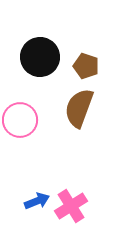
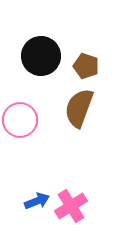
black circle: moved 1 px right, 1 px up
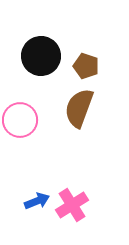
pink cross: moved 1 px right, 1 px up
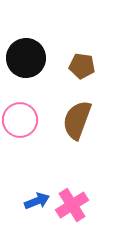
black circle: moved 15 px left, 2 px down
brown pentagon: moved 4 px left; rotated 10 degrees counterclockwise
brown semicircle: moved 2 px left, 12 px down
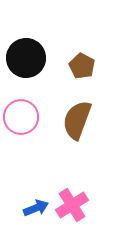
brown pentagon: rotated 20 degrees clockwise
pink circle: moved 1 px right, 3 px up
blue arrow: moved 1 px left, 7 px down
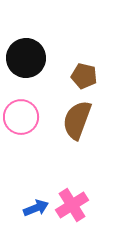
brown pentagon: moved 2 px right, 10 px down; rotated 15 degrees counterclockwise
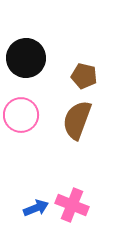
pink circle: moved 2 px up
pink cross: rotated 36 degrees counterclockwise
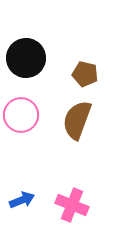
brown pentagon: moved 1 px right, 2 px up
blue arrow: moved 14 px left, 8 px up
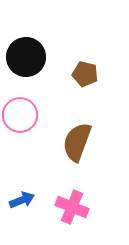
black circle: moved 1 px up
pink circle: moved 1 px left
brown semicircle: moved 22 px down
pink cross: moved 2 px down
